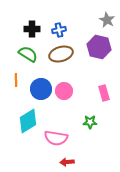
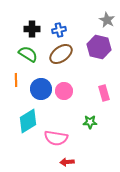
brown ellipse: rotated 20 degrees counterclockwise
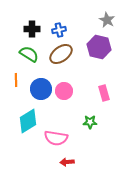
green semicircle: moved 1 px right
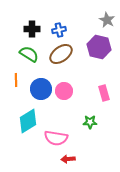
red arrow: moved 1 px right, 3 px up
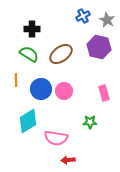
blue cross: moved 24 px right, 14 px up; rotated 16 degrees counterclockwise
red arrow: moved 1 px down
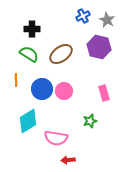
blue circle: moved 1 px right
green star: moved 1 px up; rotated 16 degrees counterclockwise
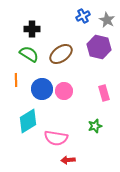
green star: moved 5 px right, 5 px down
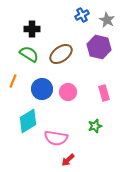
blue cross: moved 1 px left, 1 px up
orange line: moved 3 px left, 1 px down; rotated 24 degrees clockwise
pink circle: moved 4 px right, 1 px down
red arrow: rotated 40 degrees counterclockwise
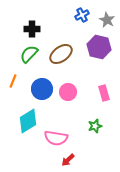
green semicircle: rotated 78 degrees counterclockwise
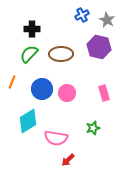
brown ellipse: rotated 35 degrees clockwise
orange line: moved 1 px left, 1 px down
pink circle: moved 1 px left, 1 px down
green star: moved 2 px left, 2 px down
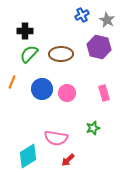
black cross: moved 7 px left, 2 px down
cyan diamond: moved 35 px down
